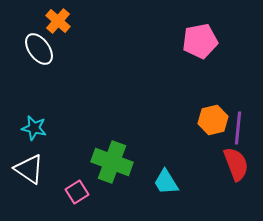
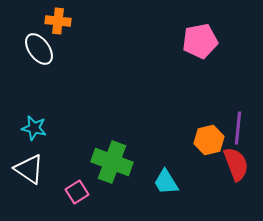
orange cross: rotated 35 degrees counterclockwise
orange hexagon: moved 4 px left, 20 px down
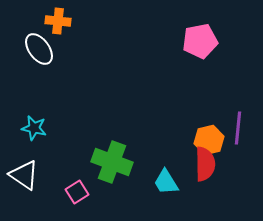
red semicircle: moved 31 px left; rotated 20 degrees clockwise
white triangle: moved 5 px left, 6 px down
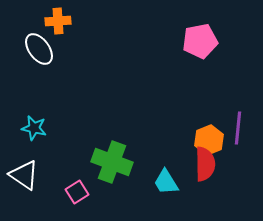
orange cross: rotated 10 degrees counterclockwise
orange hexagon: rotated 8 degrees counterclockwise
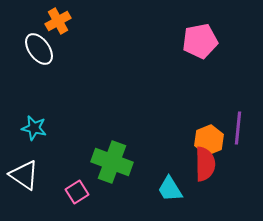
orange cross: rotated 25 degrees counterclockwise
cyan trapezoid: moved 4 px right, 7 px down
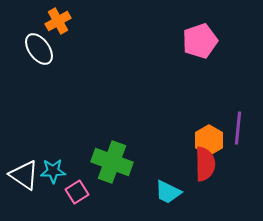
pink pentagon: rotated 8 degrees counterclockwise
cyan star: moved 19 px right, 43 px down; rotated 15 degrees counterclockwise
orange hexagon: rotated 8 degrees counterclockwise
cyan trapezoid: moved 2 px left, 3 px down; rotated 32 degrees counterclockwise
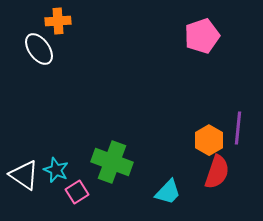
orange cross: rotated 25 degrees clockwise
pink pentagon: moved 2 px right, 5 px up
red semicircle: moved 12 px right, 8 px down; rotated 20 degrees clockwise
cyan star: moved 3 px right, 1 px up; rotated 25 degrees clockwise
cyan trapezoid: rotated 72 degrees counterclockwise
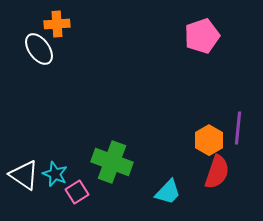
orange cross: moved 1 px left, 3 px down
cyan star: moved 1 px left, 4 px down
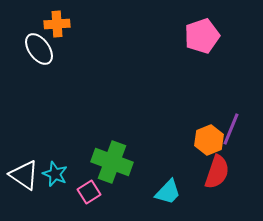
purple line: moved 7 px left, 1 px down; rotated 16 degrees clockwise
orange hexagon: rotated 8 degrees clockwise
pink square: moved 12 px right
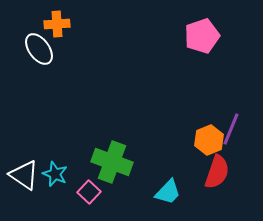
pink square: rotated 15 degrees counterclockwise
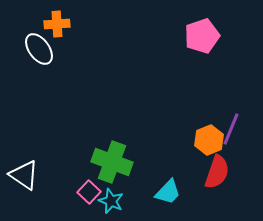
cyan star: moved 56 px right, 27 px down
